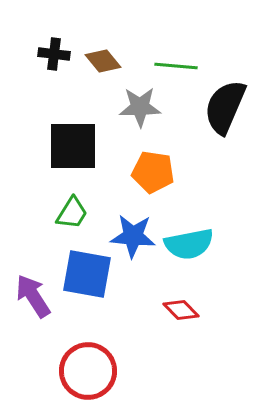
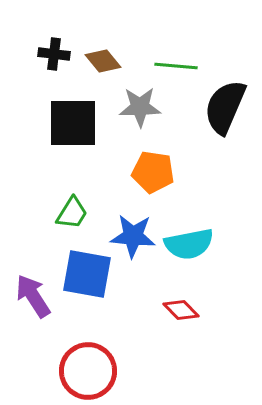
black square: moved 23 px up
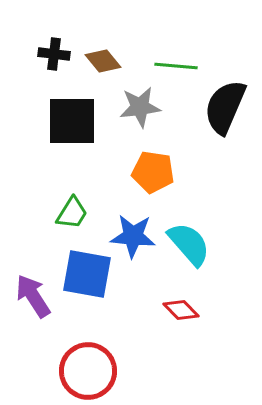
gray star: rotated 6 degrees counterclockwise
black square: moved 1 px left, 2 px up
cyan semicircle: rotated 120 degrees counterclockwise
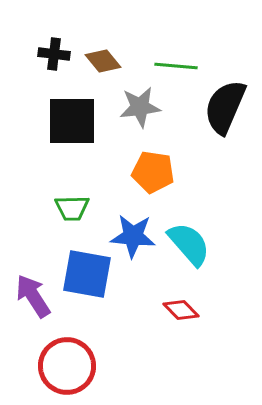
green trapezoid: moved 5 px up; rotated 57 degrees clockwise
red circle: moved 21 px left, 5 px up
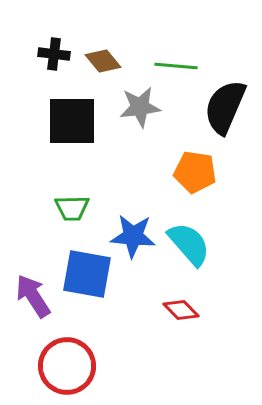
orange pentagon: moved 42 px right
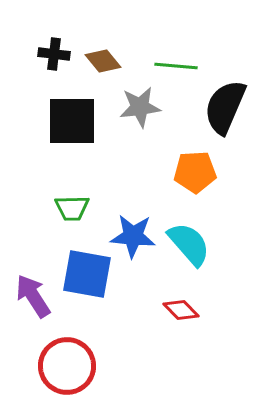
orange pentagon: rotated 12 degrees counterclockwise
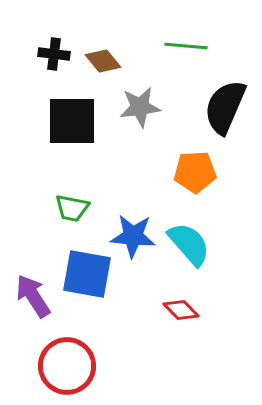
green line: moved 10 px right, 20 px up
green trapezoid: rotated 12 degrees clockwise
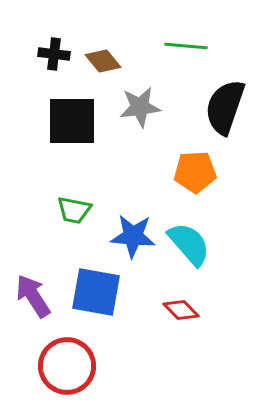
black semicircle: rotated 4 degrees counterclockwise
green trapezoid: moved 2 px right, 2 px down
blue square: moved 9 px right, 18 px down
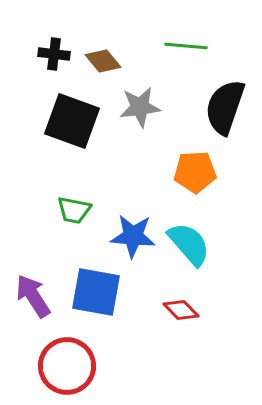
black square: rotated 20 degrees clockwise
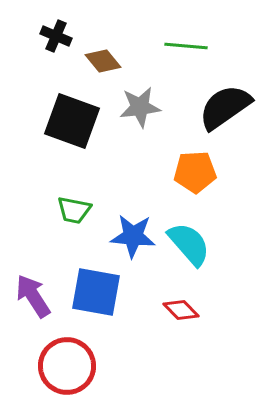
black cross: moved 2 px right, 18 px up; rotated 16 degrees clockwise
black semicircle: rotated 36 degrees clockwise
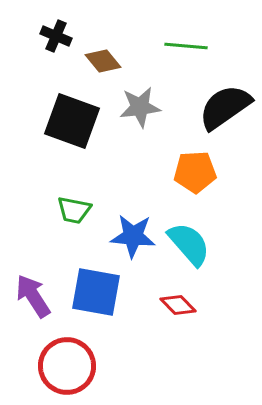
red diamond: moved 3 px left, 5 px up
